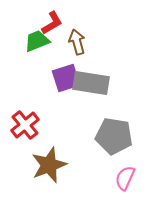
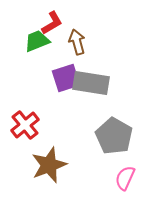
gray pentagon: rotated 21 degrees clockwise
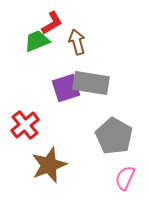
purple square: moved 10 px down
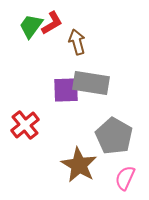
green trapezoid: moved 6 px left, 15 px up; rotated 32 degrees counterclockwise
purple square: moved 2 px down; rotated 16 degrees clockwise
brown star: moved 30 px right; rotated 21 degrees counterclockwise
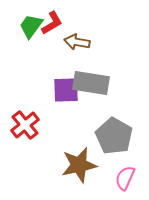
brown arrow: rotated 65 degrees counterclockwise
brown star: rotated 30 degrees clockwise
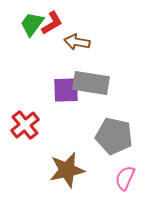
green trapezoid: moved 1 px right, 2 px up
gray pentagon: rotated 18 degrees counterclockwise
brown star: moved 12 px left, 5 px down
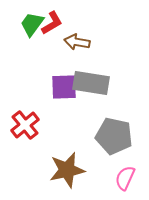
purple square: moved 2 px left, 3 px up
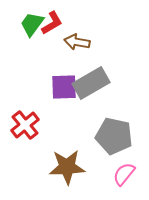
gray rectangle: rotated 39 degrees counterclockwise
brown star: moved 3 px up; rotated 9 degrees clockwise
pink semicircle: moved 1 px left, 4 px up; rotated 15 degrees clockwise
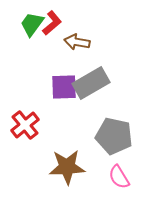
red L-shape: rotated 10 degrees counterclockwise
pink semicircle: moved 5 px left, 3 px down; rotated 70 degrees counterclockwise
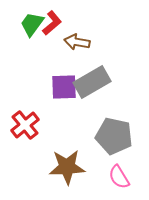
gray rectangle: moved 1 px right, 1 px up
